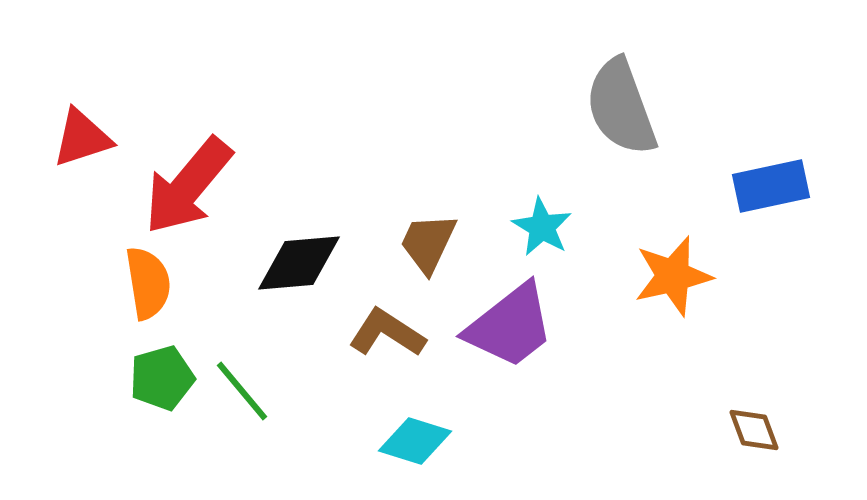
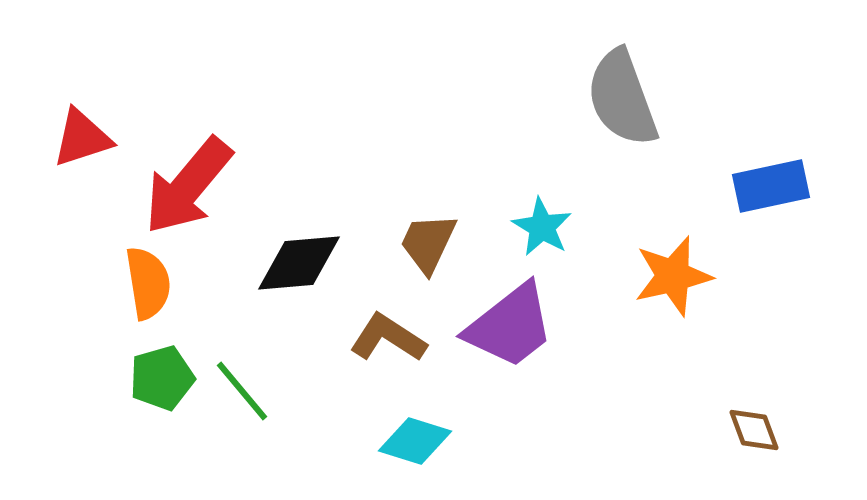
gray semicircle: moved 1 px right, 9 px up
brown L-shape: moved 1 px right, 5 px down
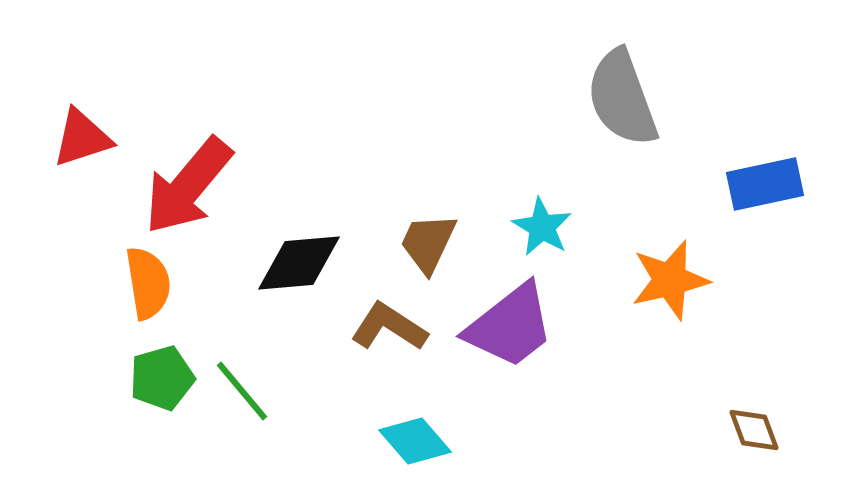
blue rectangle: moved 6 px left, 2 px up
orange star: moved 3 px left, 4 px down
brown L-shape: moved 1 px right, 11 px up
cyan diamond: rotated 32 degrees clockwise
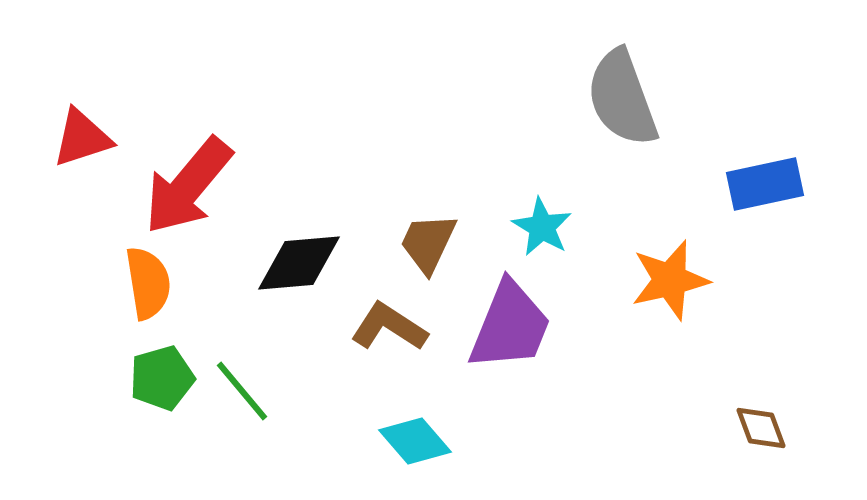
purple trapezoid: rotated 30 degrees counterclockwise
brown diamond: moved 7 px right, 2 px up
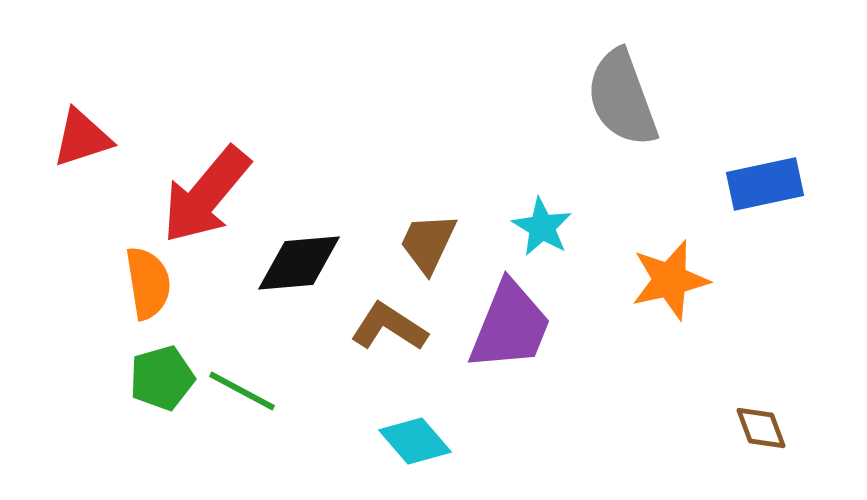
red arrow: moved 18 px right, 9 px down
green line: rotated 22 degrees counterclockwise
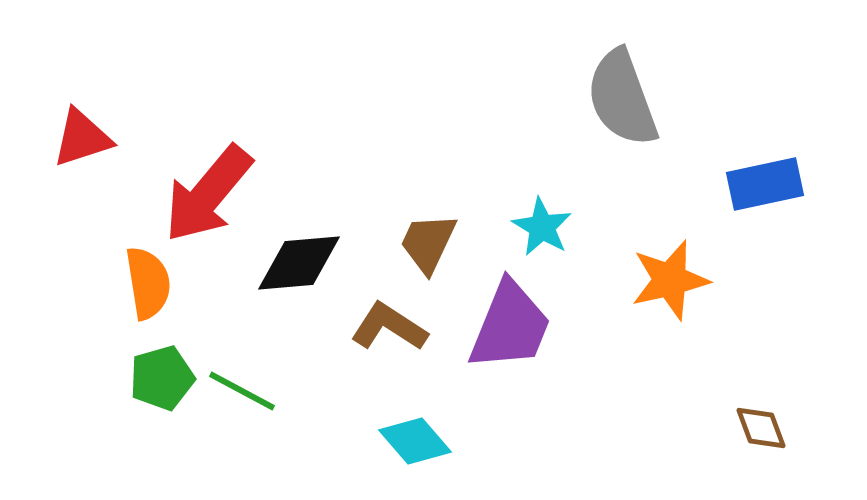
red arrow: moved 2 px right, 1 px up
